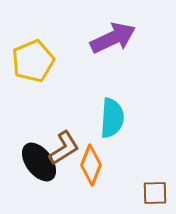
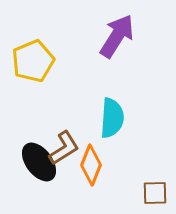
purple arrow: moved 4 px right, 2 px up; rotated 33 degrees counterclockwise
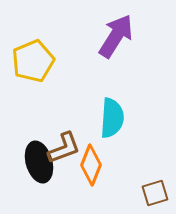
purple arrow: moved 1 px left
brown L-shape: rotated 12 degrees clockwise
black ellipse: rotated 21 degrees clockwise
brown square: rotated 16 degrees counterclockwise
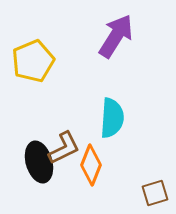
brown L-shape: rotated 6 degrees counterclockwise
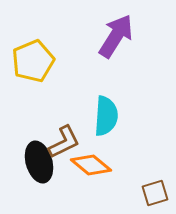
cyan semicircle: moved 6 px left, 2 px up
brown L-shape: moved 6 px up
orange diamond: rotated 72 degrees counterclockwise
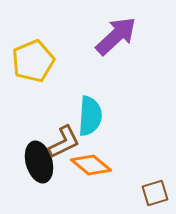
purple arrow: rotated 15 degrees clockwise
cyan semicircle: moved 16 px left
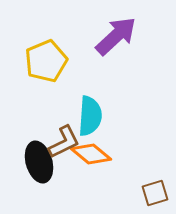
yellow pentagon: moved 13 px right
orange diamond: moved 11 px up
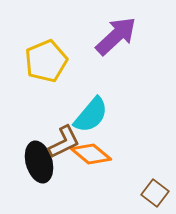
cyan semicircle: moved 1 px right, 1 px up; rotated 36 degrees clockwise
brown square: rotated 36 degrees counterclockwise
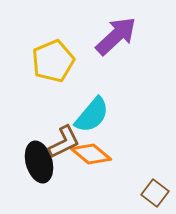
yellow pentagon: moved 7 px right
cyan semicircle: moved 1 px right
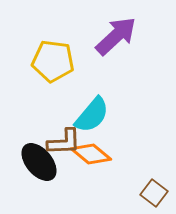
yellow pentagon: rotated 30 degrees clockwise
brown L-shape: rotated 24 degrees clockwise
black ellipse: rotated 24 degrees counterclockwise
brown square: moved 1 px left
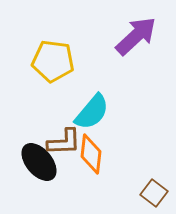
purple arrow: moved 20 px right
cyan semicircle: moved 3 px up
orange diamond: rotated 57 degrees clockwise
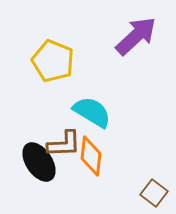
yellow pentagon: rotated 15 degrees clockwise
cyan semicircle: rotated 99 degrees counterclockwise
brown L-shape: moved 2 px down
orange diamond: moved 2 px down
black ellipse: rotated 6 degrees clockwise
